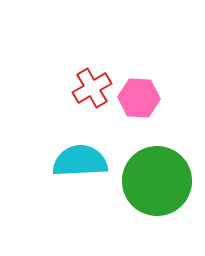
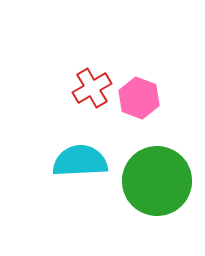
pink hexagon: rotated 18 degrees clockwise
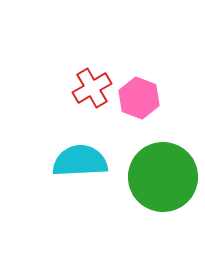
green circle: moved 6 px right, 4 px up
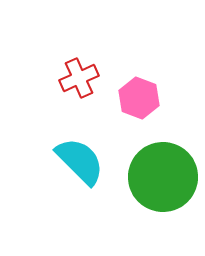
red cross: moved 13 px left, 10 px up; rotated 6 degrees clockwise
cyan semicircle: rotated 48 degrees clockwise
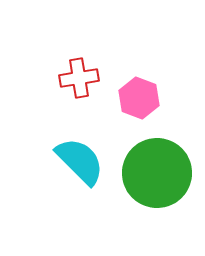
red cross: rotated 15 degrees clockwise
green circle: moved 6 px left, 4 px up
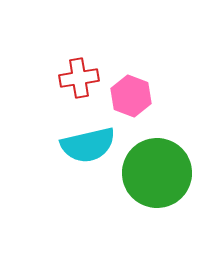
pink hexagon: moved 8 px left, 2 px up
cyan semicircle: moved 8 px right, 16 px up; rotated 122 degrees clockwise
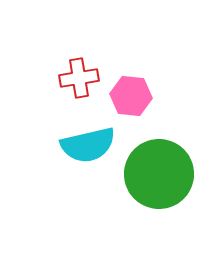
pink hexagon: rotated 15 degrees counterclockwise
green circle: moved 2 px right, 1 px down
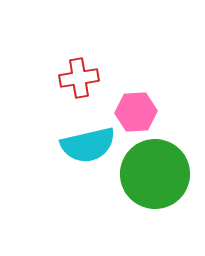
pink hexagon: moved 5 px right, 16 px down; rotated 9 degrees counterclockwise
green circle: moved 4 px left
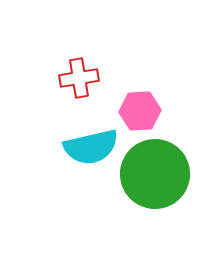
pink hexagon: moved 4 px right, 1 px up
cyan semicircle: moved 3 px right, 2 px down
